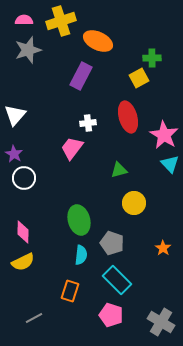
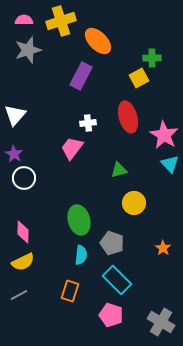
orange ellipse: rotated 20 degrees clockwise
gray line: moved 15 px left, 23 px up
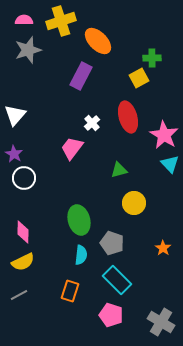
white cross: moved 4 px right; rotated 35 degrees counterclockwise
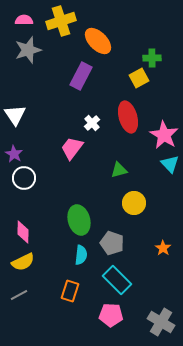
white triangle: rotated 15 degrees counterclockwise
pink pentagon: rotated 15 degrees counterclockwise
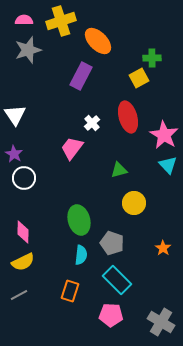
cyan triangle: moved 2 px left, 1 px down
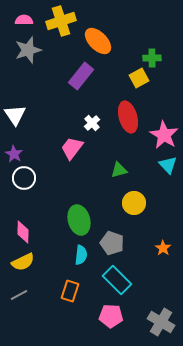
purple rectangle: rotated 12 degrees clockwise
pink pentagon: moved 1 px down
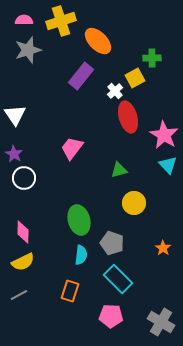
yellow square: moved 4 px left
white cross: moved 23 px right, 32 px up
cyan rectangle: moved 1 px right, 1 px up
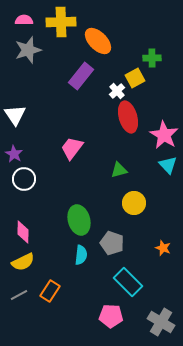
yellow cross: moved 1 px down; rotated 16 degrees clockwise
white cross: moved 2 px right
white circle: moved 1 px down
orange star: rotated 14 degrees counterclockwise
cyan rectangle: moved 10 px right, 3 px down
orange rectangle: moved 20 px left; rotated 15 degrees clockwise
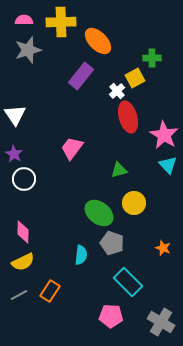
green ellipse: moved 20 px right, 7 px up; rotated 36 degrees counterclockwise
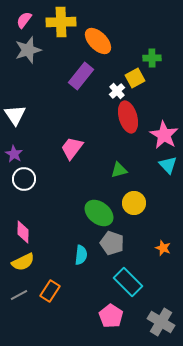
pink semicircle: rotated 54 degrees counterclockwise
pink pentagon: rotated 30 degrees clockwise
